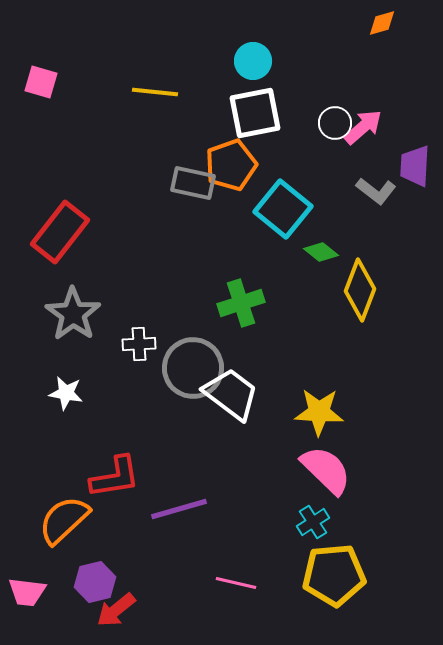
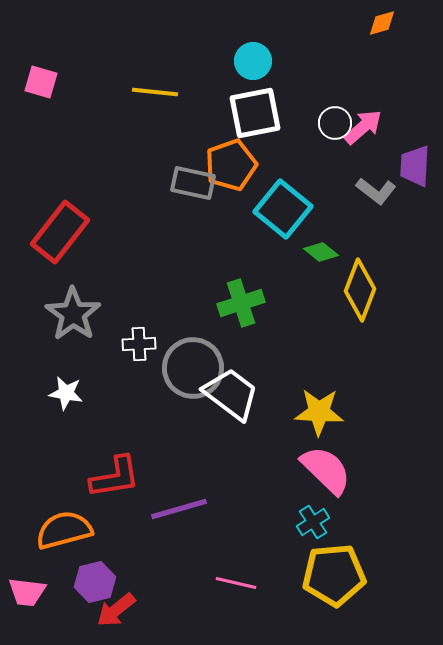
orange semicircle: moved 10 px down; rotated 28 degrees clockwise
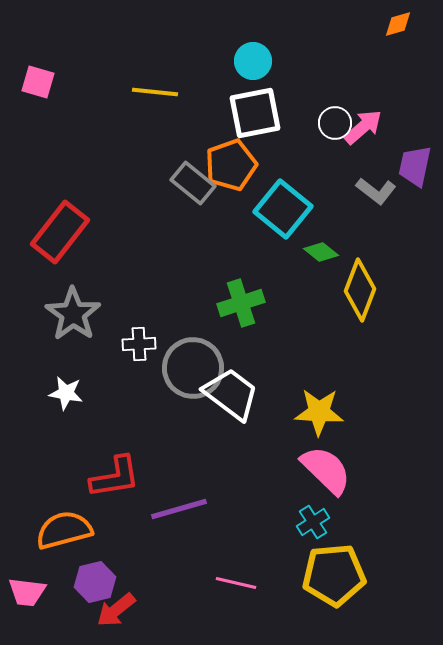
orange diamond: moved 16 px right, 1 px down
pink square: moved 3 px left
purple trapezoid: rotated 9 degrees clockwise
gray rectangle: rotated 27 degrees clockwise
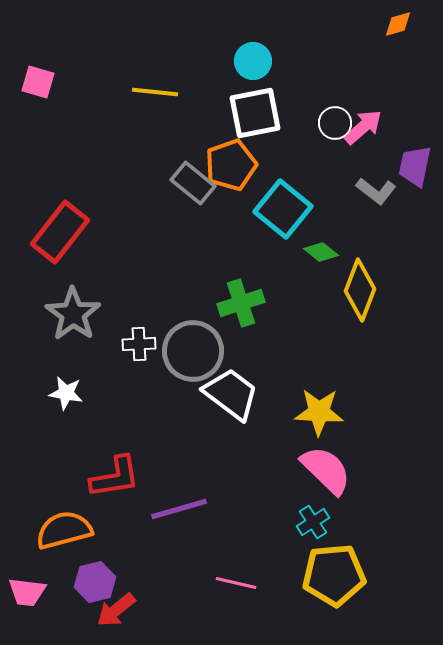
gray circle: moved 17 px up
